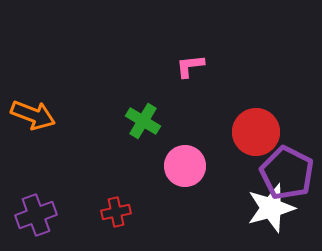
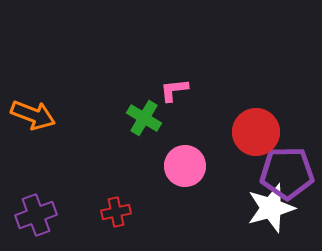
pink L-shape: moved 16 px left, 24 px down
green cross: moved 1 px right, 3 px up
purple pentagon: rotated 28 degrees counterclockwise
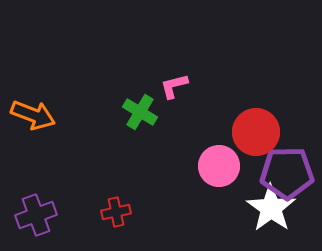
pink L-shape: moved 4 px up; rotated 8 degrees counterclockwise
green cross: moved 4 px left, 6 px up
pink circle: moved 34 px right
white star: rotated 21 degrees counterclockwise
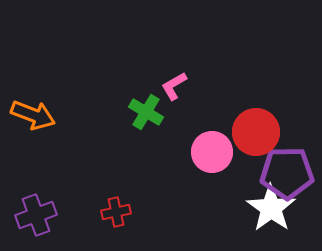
pink L-shape: rotated 16 degrees counterclockwise
green cross: moved 6 px right
pink circle: moved 7 px left, 14 px up
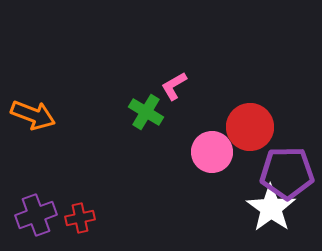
red circle: moved 6 px left, 5 px up
red cross: moved 36 px left, 6 px down
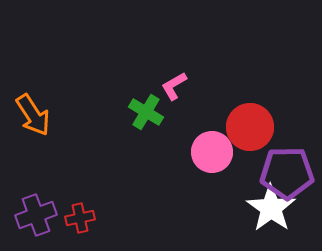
orange arrow: rotated 36 degrees clockwise
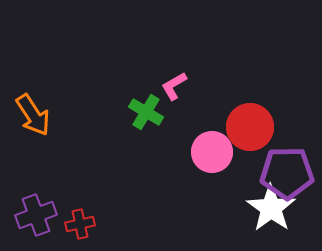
red cross: moved 6 px down
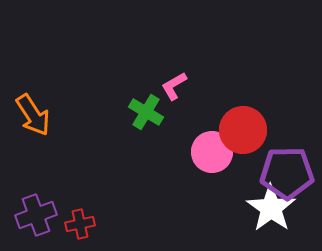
red circle: moved 7 px left, 3 px down
